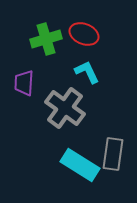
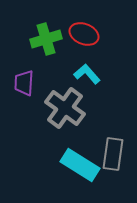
cyan L-shape: moved 2 px down; rotated 16 degrees counterclockwise
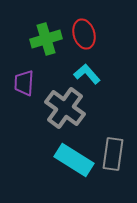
red ellipse: rotated 52 degrees clockwise
cyan rectangle: moved 6 px left, 5 px up
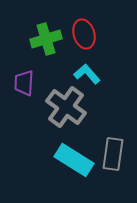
gray cross: moved 1 px right, 1 px up
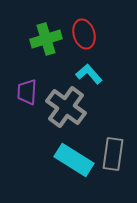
cyan L-shape: moved 2 px right
purple trapezoid: moved 3 px right, 9 px down
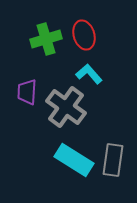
red ellipse: moved 1 px down
gray rectangle: moved 6 px down
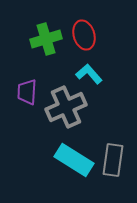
gray cross: rotated 30 degrees clockwise
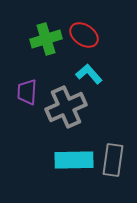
red ellipse: rotated 40 degrees counterclockwise
cyan rectangle: rotated 33 degrees counterclockwise
